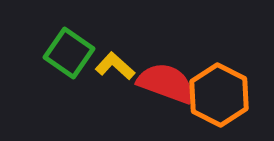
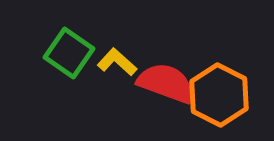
yellow L-shape: moved 2 px right, 4 px up
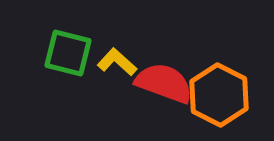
green square: moved 1 px left; rotated 21 degrees counterclockwise
red semicircle: moved 2 px left
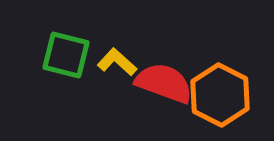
green square: moved 2 px left, 2 px down
orange hexagon: moved 1 px right
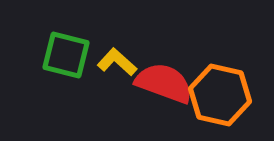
orange hexagon: rotated 14 degrees counterclockwise
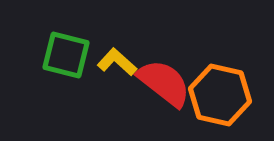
red semicircle: rotated 18 degrees clockwise
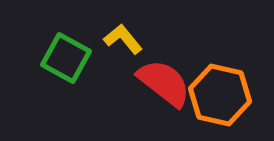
green square: moved 3 px down; rotated 15 degrees clockwise
yellow L-shape: moved 6 px right, 23 px up; rotated 9 degrees clockwise
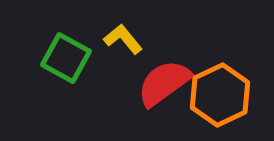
red semicircle: rotated 74 degrees counterclockwise
orange hexagon: rotated 22 degrees clockwise
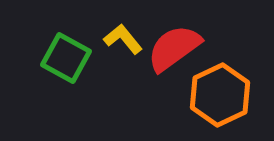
red semicircle: moved 10 px right, 35 px up
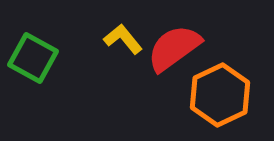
green square: moved 33 px left
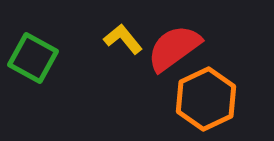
orange hexagon: moved 14 px left, 4 px down
